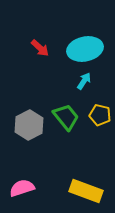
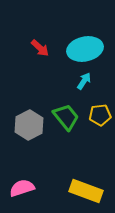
yellow pentagon: rotated 20 degrees counterclockwise
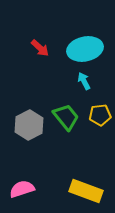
cyan arrow: rotated 60 degrees counterclockwise
pink semicircle: moved 1 px down
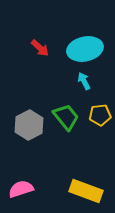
pink semicircle: moved 1 px left
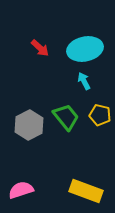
yellow pentagon: rotated 20 degrees clockwise
pink semicircle: moved 1 px down
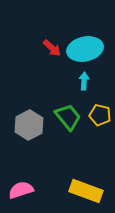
red arrow: moved 12 px right
cyan arrow: rotated 30 degrees clockwise
green trapezoid: moved 2 px right
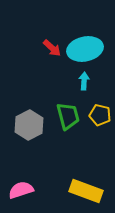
green trapezoid: moved 1 px up; rotated 24 degrees clockwise
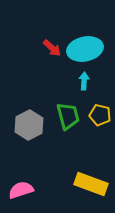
yellow rectangle: moved 5 px right, 7 px up
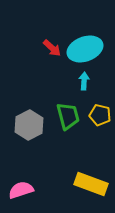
cyan ellipse: rotated 8 degrees counterclockwise
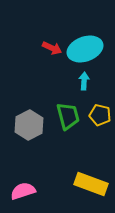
red arrow: rotated 18 degrees counterclockwise
pink semicircle: moved 2 px right, 1 px down
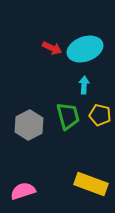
cyan arrow: moved 4 px down
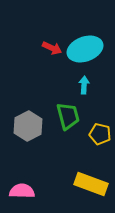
yellow pentagon: moved 19 px down
gray hexagon: moved 1 px left, 1 px down
pink semicircle: moved 1 px left; rotated 20 degrees clockwise
